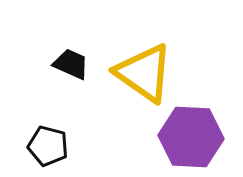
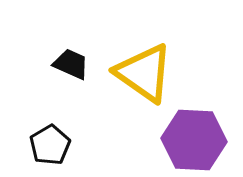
purple hexagon: moved 3 px right, 3 px down
black pentagon: moved 2 px right, 1 px up; rotated 27 degrees clockwise
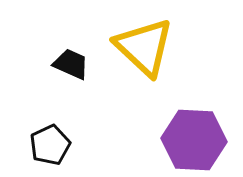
yellow triangle: moved 26 px up; rotated 8 degrees clockwise
black pentagon: rotated 6 degrees clockwise
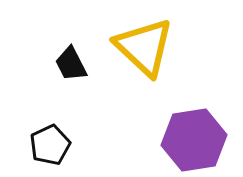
black trapezoid: rotated 141 degrees counterclockwise
purple hexagon: rotated 12 degrees counterclockwise
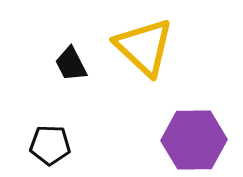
purple hexagon: rotated 8 degrees clockwise
black pentagon: rotated 27 degrees clockwise
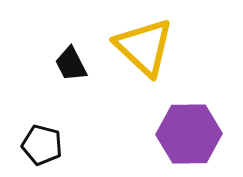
purple hexagon: moved 5 px left, 6 px up
black pentagon: moved 8 px left; rotated 12 degrees clockwise
